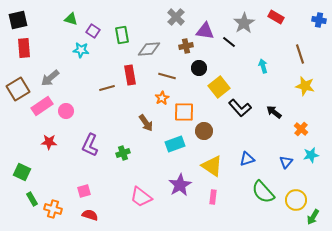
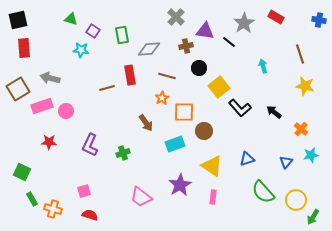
gray arrow at (50, 78): rotated 54 degrees clockwise
pink rectangle at (42, 106): rotated 15 degrees clockwise
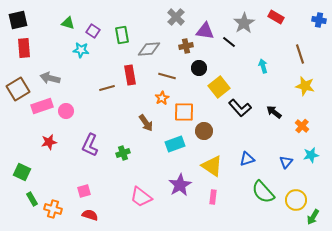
green triangle at (71, 19): moved 3 px left, 4 px down
orange cross at (301, 129): moved 1 px right, 3 px up
red star at (49, 142): rotated 14 degrees counterclockwise
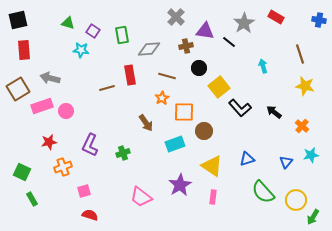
red rectangle at (24, 48): moved 2 px down
orange cross at (53, 209): moved 10 px right, 42 px up; rotated 36 degrees counterclockwise
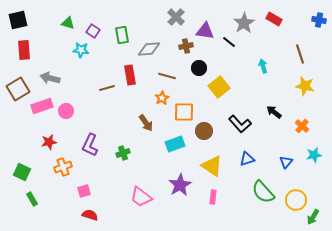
red rectangle at (276, 17): moved 2 px left, 2 px down
black L-shape at (240, 108): moved 16 px down
cyan star at (311, 155): moved 3 px right
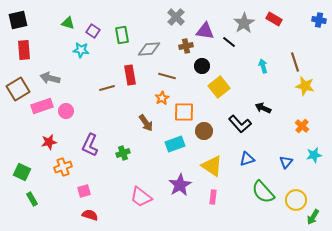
brown line at (300, 54): moved 5 px left, 8 px down
black circle at (199, 68): moved 3 px right, 2 px up
black arrow at (274, 112): moved 11 px left, 4 px up; rotated 14 degrees counterclockwise
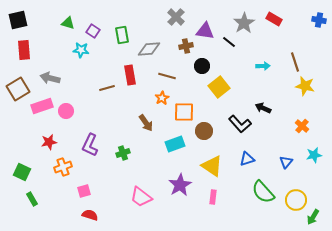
cyan arrow at (263, 66): rotated 104 degrees clockwise
